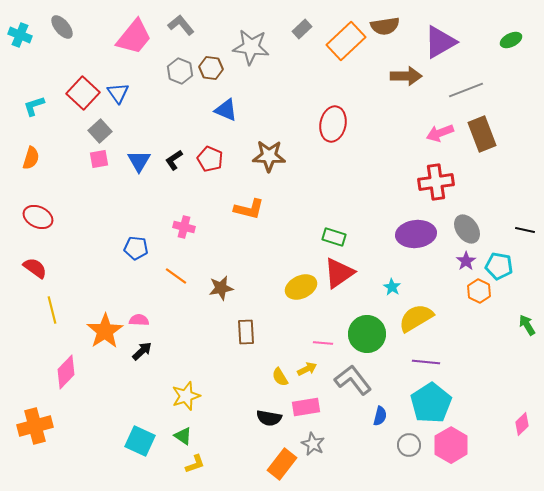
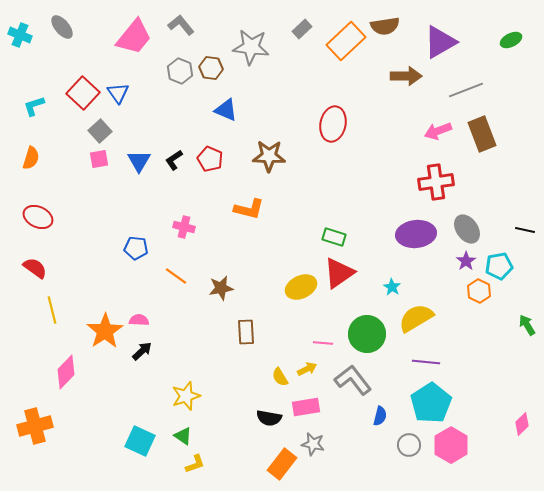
pink arrow at (440, 133): moved 2 px left, 2 px up
cyan pentagon at (499, 266): rotated 20 degrees counterclockwise
gray star at (313, 444): rotated 15 degrees counterclockwise
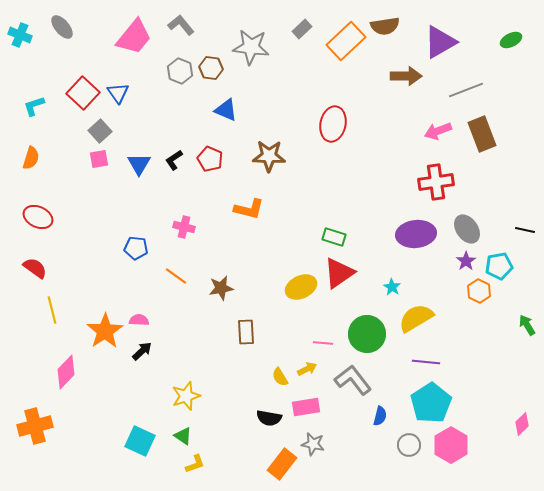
blue triangle at (139, 161): moved 3 px down
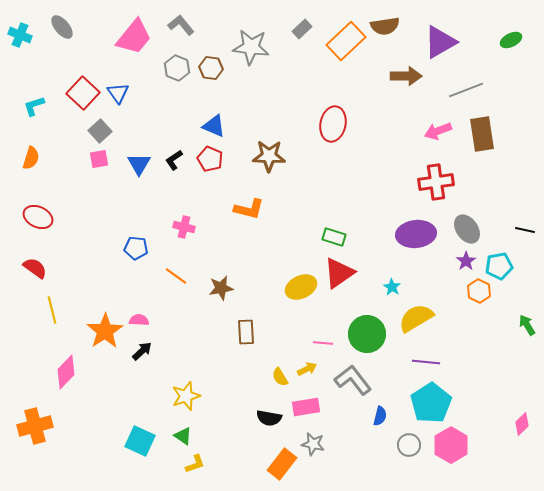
gray hexagon at (180, 71): moved 3 px left, 3 px up
blue triangle at (226, 110): moved 12 px left, 16 px down
brown rectangle at (482, 134): rotated 12 degrees clockwise
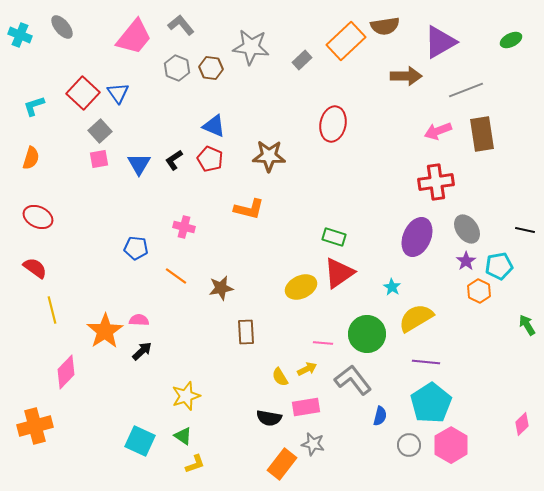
gray rectangle at (302, 29): moved 31 px down
purple ellipse at (416, 234): moved 1 px right, 3 px down; rotated 60 degrees counterclockwise
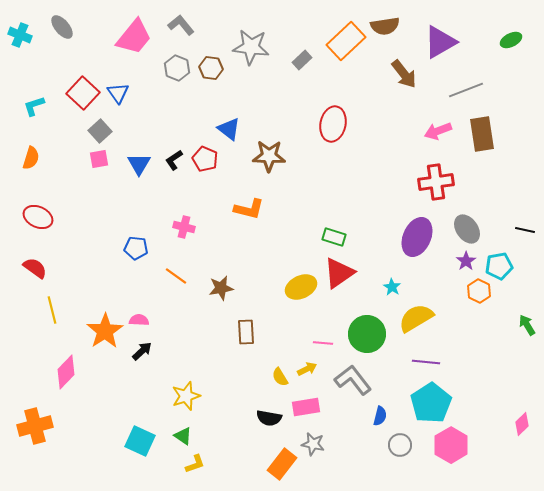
brown arrow at (406, 76): moved 2 px left, 2 px up; rotated 52 degrees clockwise
blue triangle at (214, 126): moved 15 px right, 3 px down; rotated 15 degrees clockwise
red pentagon at (210, 159): moved 5 px left
gray circle at (409, 445): moved 9 px left
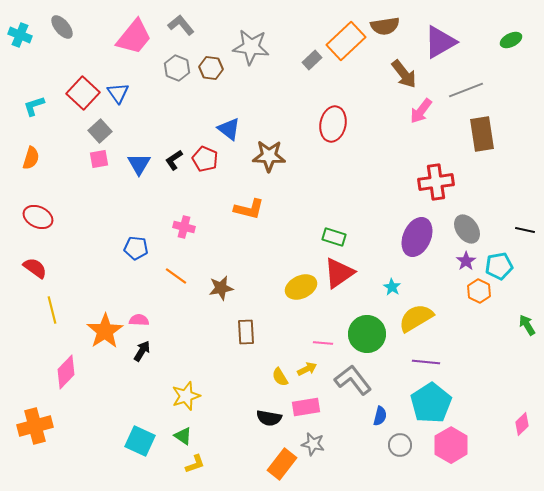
gray rectangle at (302, 60): moved 10 px right
pink arrow at (438, 131): moved 17 px left, 20 px up; rotated 32 degrees counterclockwise
black arrow at (142, 351): rotated 15 degrees counterclockwise
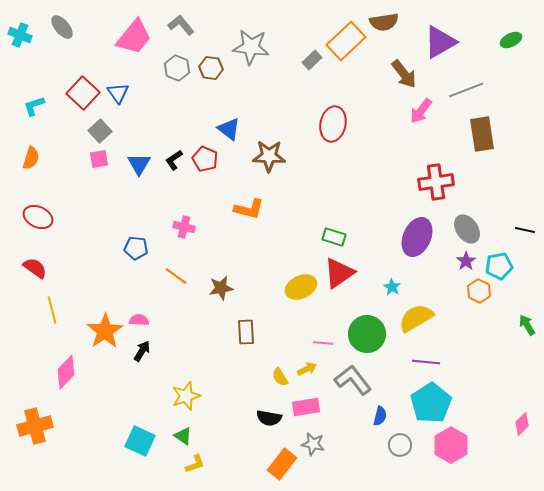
brown semicircle at (385, 26): moved 1 px left, 4 px up
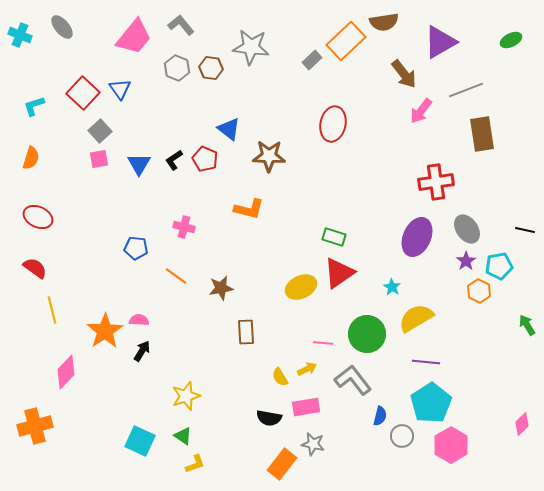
blue triangle at (118, 93): moved 2 px right, 4 px up
gray circle at (400, 445): moved 2 px right, 9 px up
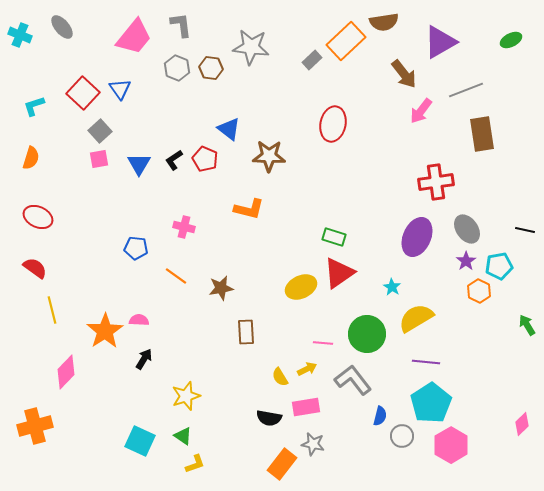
gray L-shape at (181, 25): rotated 32 degrees clockwise
black arrow at (142, 351): moved 2 px right, 8 px down
